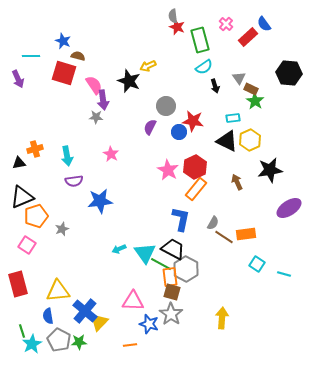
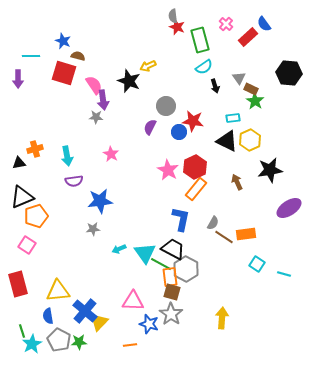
purple arrow at (18, 79): rotated 24 degrees clockwise
gray star at (62, 229): moved 31 px right; rotated 16 degrees clockwise
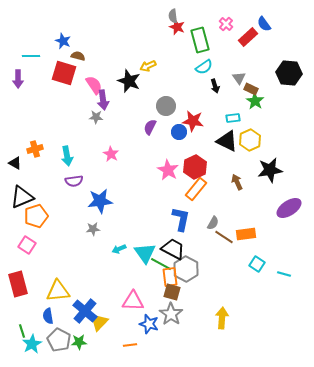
black triangle at (19, 163): moved 4 px left; rotated 40 degrees clockwise
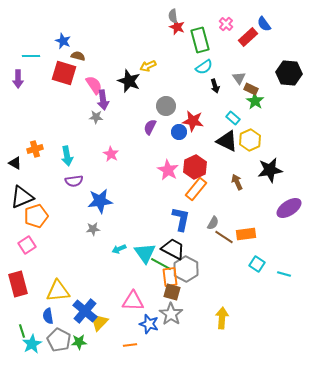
cyan rectangle at (233, 118): rotated 48 degrees clockwise
pink square at (27, 245): rotated 24 degrees clockwise
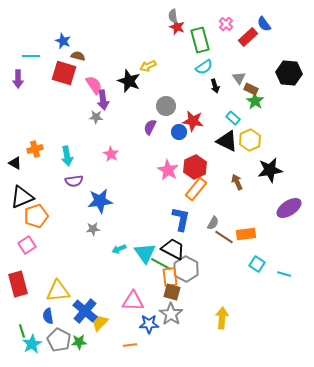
blue star at (149, 324): rotated 18 degrees counterclockwise
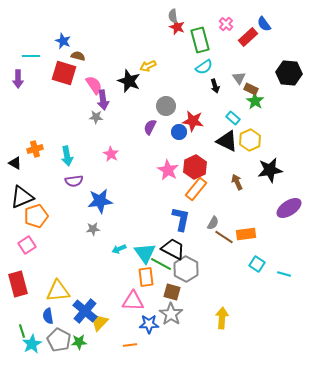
orange rectangle at (170, 277): moved 24 px left
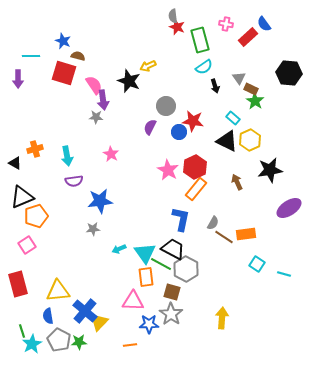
pink cross at (226, 24): rotated 32 degrees counterclockwise
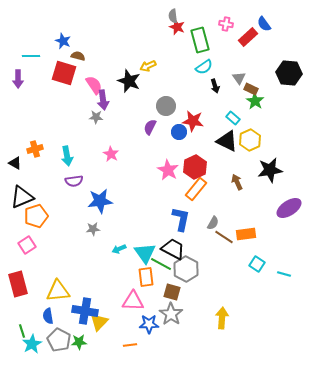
blue cross at (85, 311): rotated 30 degrees counterclockwise
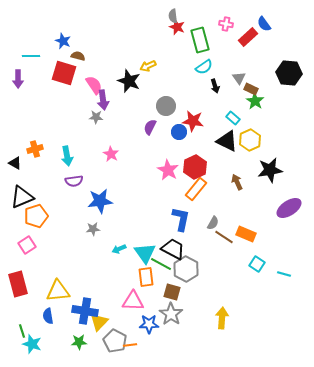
orange rectangle at (246, 234): rotated 30 degrees clockwise
gray pentagon at (59, 340): moved 56 px right, 1 px down
cyan star at (32, 344): rotated 24 degrees counterclockwise
